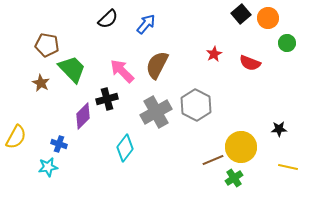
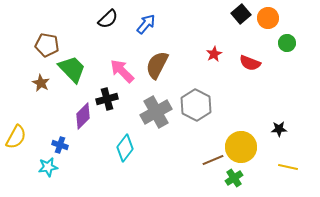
blue cross: moved 1 px right, 1 px down
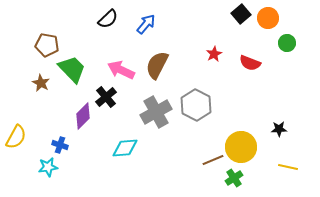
pink arrow: moved 1 px left, 1 px up; rotated 20 degrees counterclockwise
black cross: moved 1 px left, 2 px up; rotated 25 degrees counterclockwise
cyan diamond: rotated 48 degrees clockwise
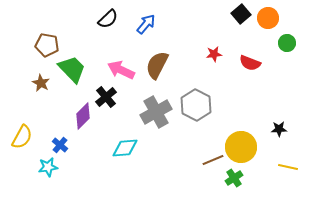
red star: rotated 21 degrees clockwise
yellow semicircle: moved 6 px right
blue cross: rotated 21 degrees clockwise
